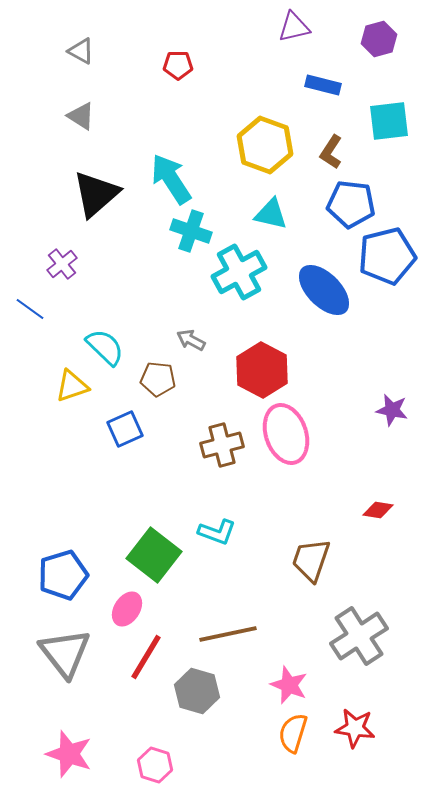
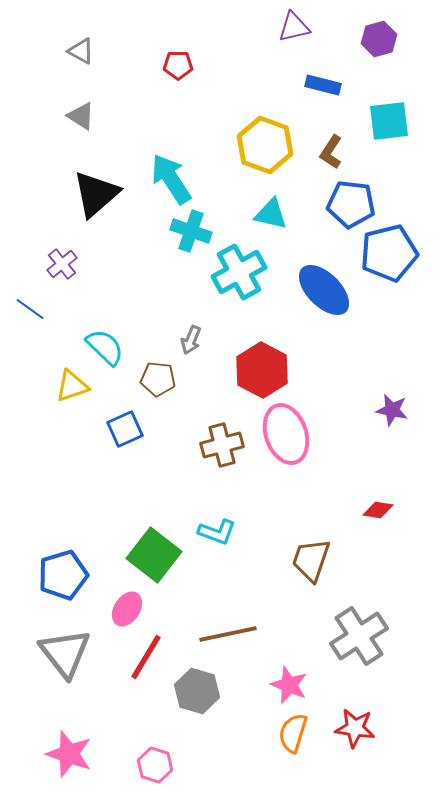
blue pentagon at (387, 256): moved 2 px right, 3 px up
gray arrow at (191, 340): rotated 96 degrees counterclockwise
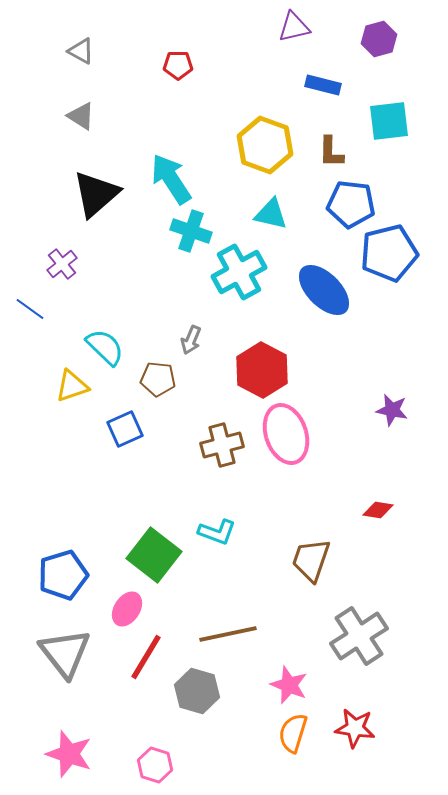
brown L-shape at (331, 152): rotated 32 degrees counterclockwise
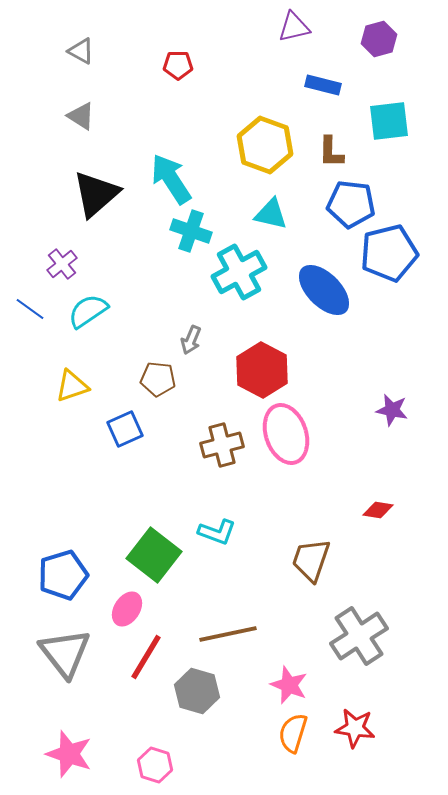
cyan semicircle at (105, 347): moved 17 px left, 36 px up; rotated 78 degrees counterclockwise
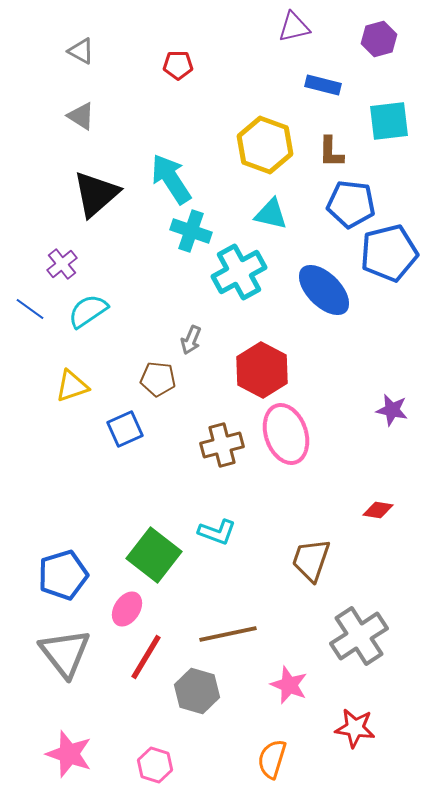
orange semicircle at (293, 733): moved 21 px left, 26 px down
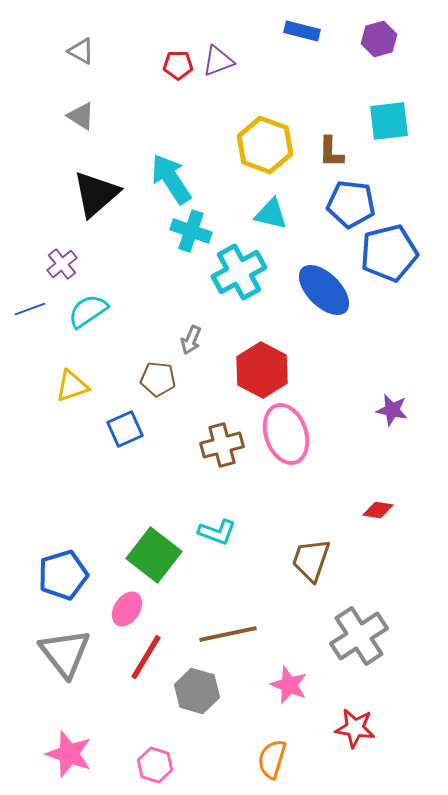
purple triangle at (294, 27): moved 76 px left, 34 px down; rotated 8 degrees counterclockwise
blue rectangle at (323, 85): moved 21 px left, 54 px up
blue line at (30, 309): rotated 56 degrees counterclockwise
